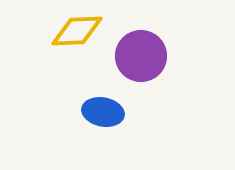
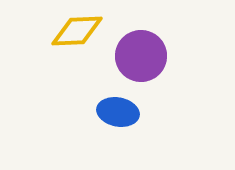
blue ellipse: moved 15 px right
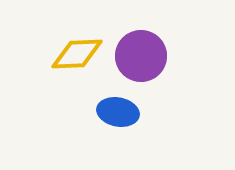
yellow diamond: moved 23 px down
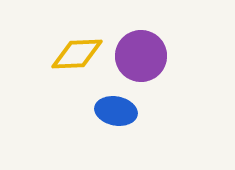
blue ellipse: moved 2 px left, 1 px up
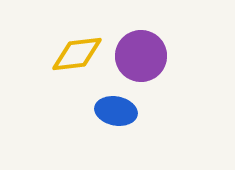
yellow diamond: rotated 4 degrees counterclockwise
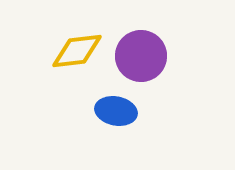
yellow diamond: moved 3 px up
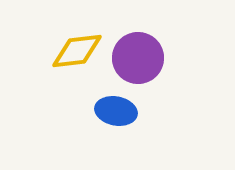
purple circle: moved 3 px left, 2 px down
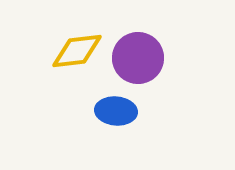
blue ellipse: rotated 6 degrees counterclockwise
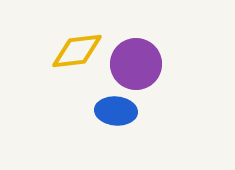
purple circle: moved 2 px left, 6 px down
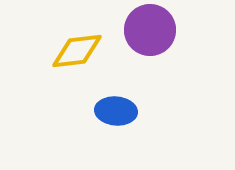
purple circle: moved 14 px right, 34 px up
